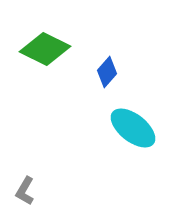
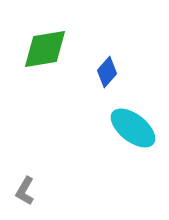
green diamond: rotated 36 degrees counterclockwise
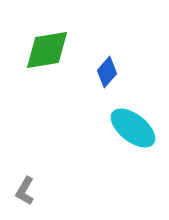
green diamond: moved 2 px right, 1 px down
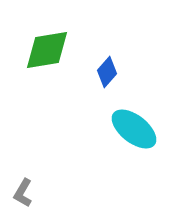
cyan ellipse: moved 1 px right, 1 px down
gray L-shape: moved 2 px left, 2 px down
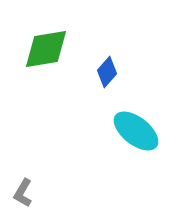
green diamond: moved 1 px left, 1 px up
cyan ellipse: moved 2 px right, 2 px down
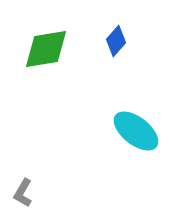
blue diamond: moved 9 px right, 31 px up
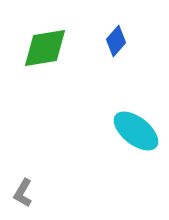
green diamond: moved 1 px left, 1 px up
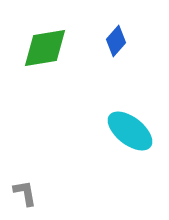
cyan ellipse: moved 6 px left
gray L-shape: moved 2 px right; rotated 140 degrees clockwise
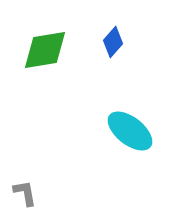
blue diamond: moved 3 px left, 1 px down
green diamond: moved 2 px down
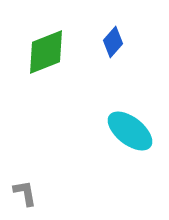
green diamond: moved 1 px right, 2 px down; rotated 12 degrees counterclockwise
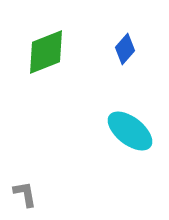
blue diamond: moved 12 px right, 7 px down
gray L-shape: moved 1 px down
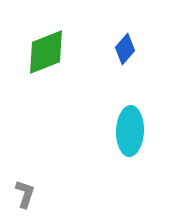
cyan ellipse: rotated 54 degrees clockwise
gray L-shape: rotated 28 degrees clockwise
